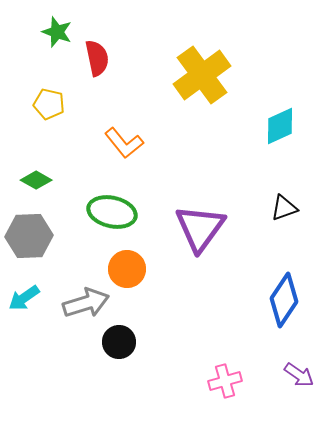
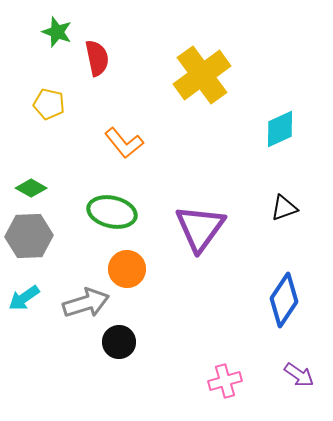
cyan diamond: moved 3 px down
green diamond: moved 5 px left, 8 px down
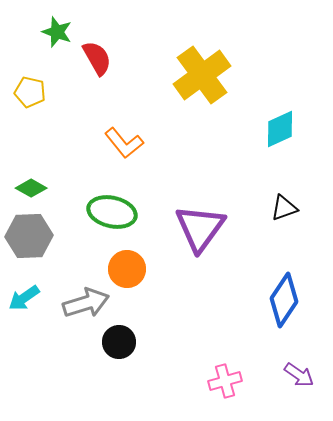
red semicircle: rotated 18 degrees counterclockwise
yellow pentagon: moved 19 px left, 12 px up
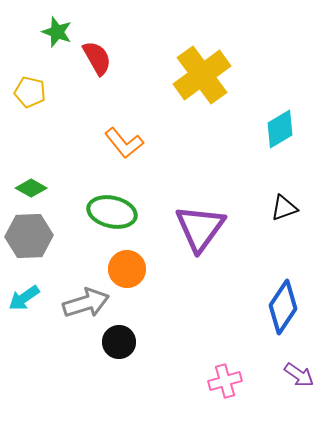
cyan diamond: rotated 6 degrees counterclockwise
blue diamond: moved 1 px left, 7 px down
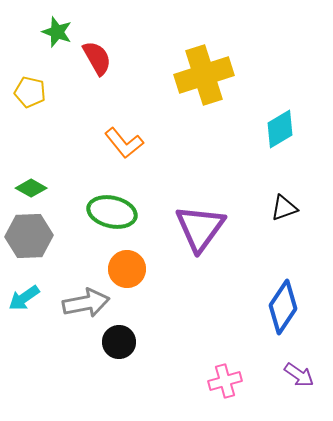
yellow cross: moved 2 px right; rotated 18 degrees clockwise
gray arrow: rotated 6 degrees clockwise
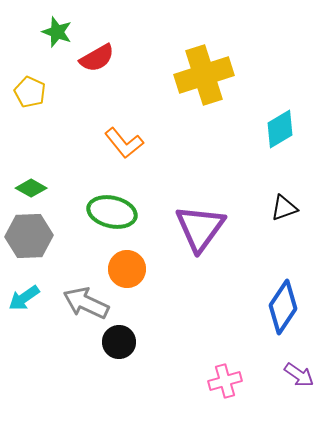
red semicircle: rotated 90 degrees clockwise
yellow pentagon: rotated 12 degrees clockwise
gray arrow: rotated 144 degrees counterclockwise
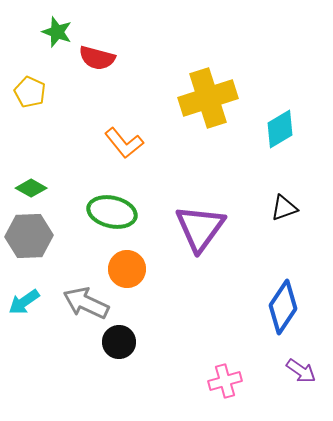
red semicircle: rotated 45 degrees clockwise
yellow cross: moved 4 px right, 23 px down
cyan arrow: moved 4 px down
purple arrow: moved 2 px right, 4 px up
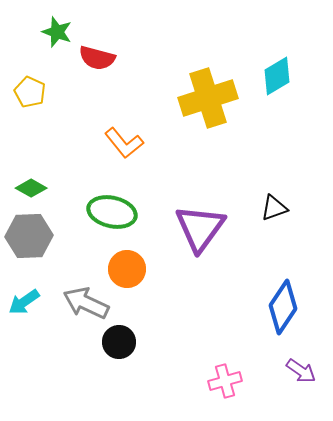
cyan diamond: moved 3 px left, 53 px up
black triangle: moved 10 px left
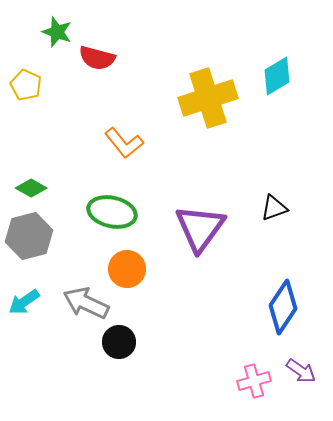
yellow pentagon: moved 4 px left, 7 px up
gray hexagon: rotated 12 degrees counterclockwise
pink cross: moved 29 px right
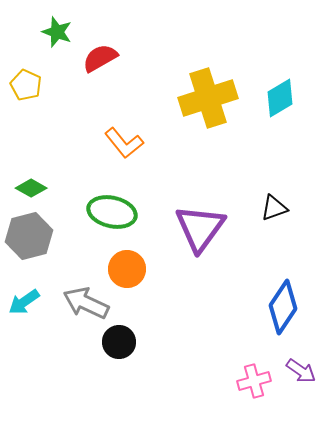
red semicircle: moved 3 px right; rotated 135 degrees clockwise
cyan diamond: moved 3 px right, 22 px down
